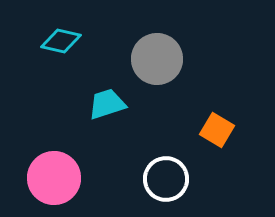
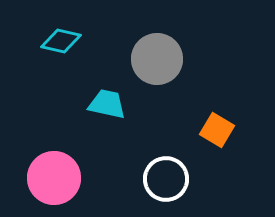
cyan trapezoid: rotated 30 degrees clockwise
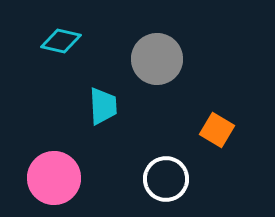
cyan trapezoid: moved 4 px left, 2 px down; rotated 75 degrees clockwise
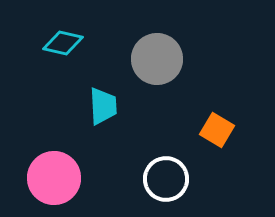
cyan diamond: moved 2 px right, 2 px down
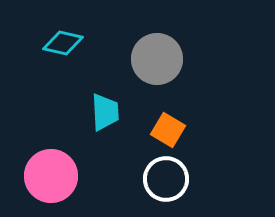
cyan trapezoid: moved 2 px right, 6 px down
orange square: moved 49 px left
pink circle: moved 3 px left, 2 px up
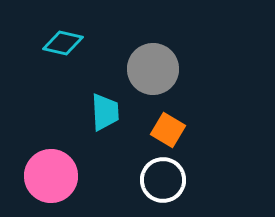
gray circle: moved 4 px left, 10 px down
white circle: moved 3 px left, 1 px down
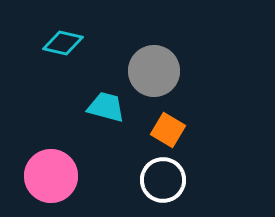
gray circle: moved 1 px right, 2 px down
cyan trapezoid: moved 1 px right, 5 px up; rotated 72 degrees counterclockwise
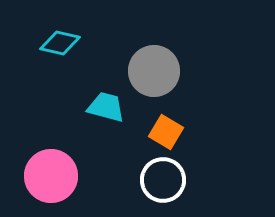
cyan diamond: moved 3 px left
orange square: moved 2 px left, 2 px down
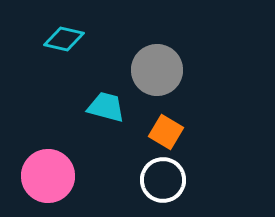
cyan diamond: moved 4 px right, 4 px up
gray circle: moved 3 px right, 1 px up
pink circle: moved 3 px left
